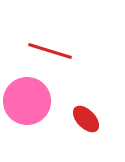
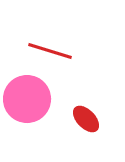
pink circle: moved 2 px up
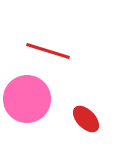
red line: moved 2 px left
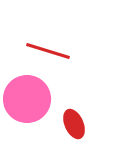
red ellipse: moved 12 px left, 5 px down; rotated 20 degrees clockwise
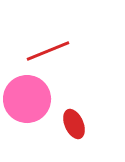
red line: rotated 39 degrees counterclockwise
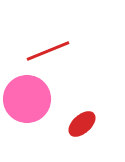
red ellipse: moved 8 px right; rotated 72 degrees clockwise
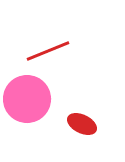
red ellipse: rotated 68 degrees clockwise
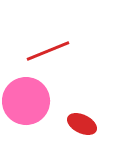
pink circle: moved 1 px left, 2 px down
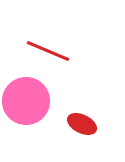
red line: rotated 45 degrees clockwise
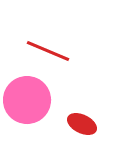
pink circle: moved 1 px right, 1 px up
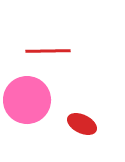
red line: rotated 24 degrees counterclockwise
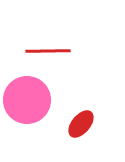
red ellipse: moved 1 px left; rotated 76 degrees counterclockwise
